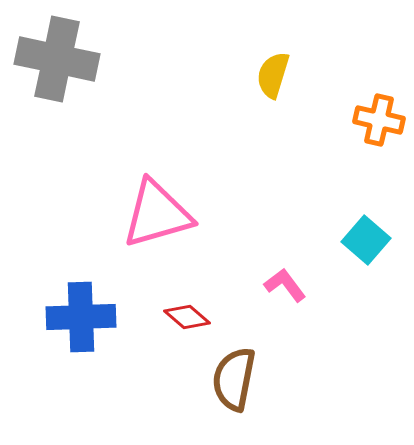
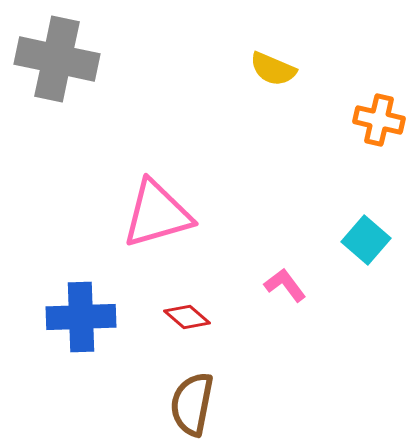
yellow semicircle: moved 6 px up; rotated 84 degrees counterclockwise
brown semicircle: moved 42 px left, 25 px down
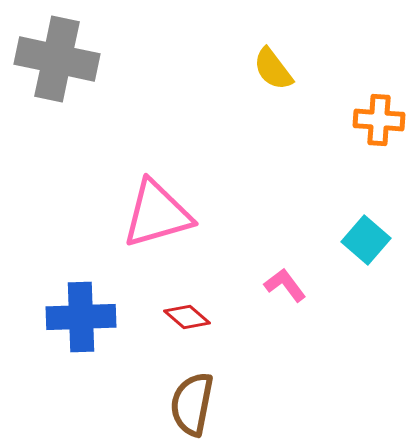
yellow semicircle: rotated 30 degrees clockwise
orange cross: rotated 9 degrees counterclockwise
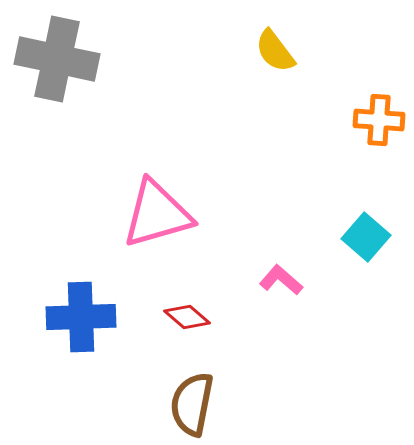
yellow semicircle: moved 2 px right, 18 px up
cyan square: moved 3 px up
pink L-shape: moved 4 px left, 5 px up; rotated 12 degrees counterclockwise
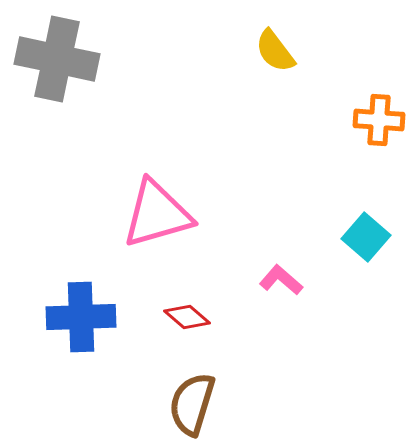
brown semicircle: rotated 6 degrees clockwise
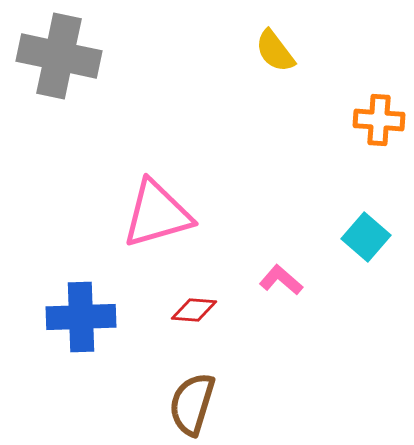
gray cross: moved 2 px right, 3 px up
red diamond: moved 7 px right, 7 px up; rotated 36 degrees counterclockwise
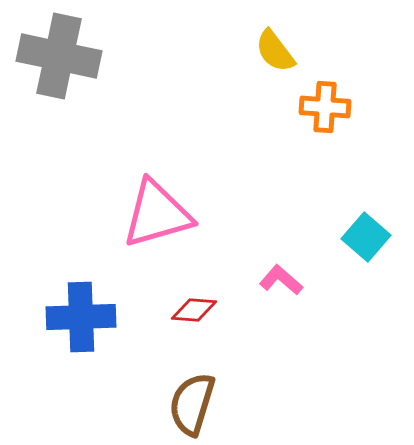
orange cross: moved 54 px left, 13 px up
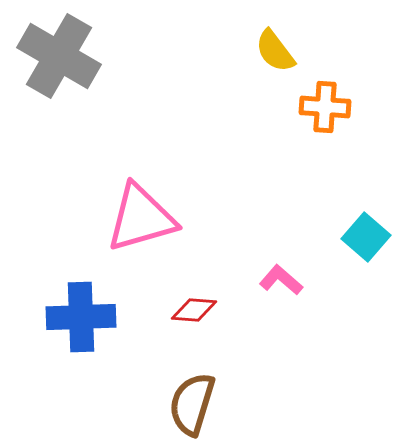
gray cross: rotated 18 degrees clockwise
pink triangle: moved 16 px left, 4 px down
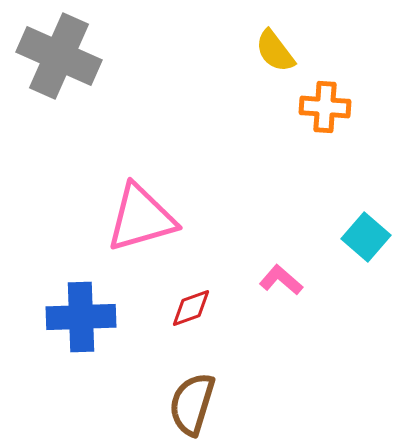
gray cross: rotated 6 degrees counterclockwise
red diamond: moved 3 px left, 2 px up; rotated 24 degrees counterclockwise
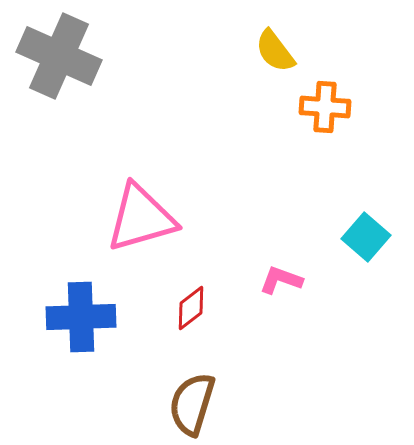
pink L-shape: rotated 21 degrees counterclockwise
red diamond: rotated 18 degrees counterclockwise
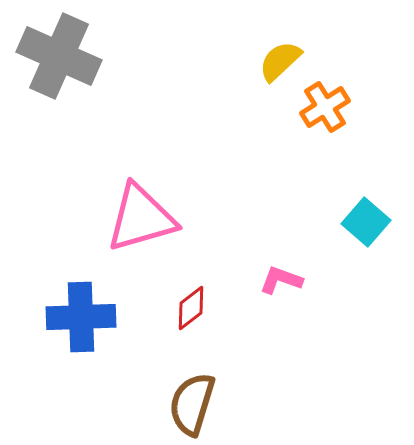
yellow semicircle: moved 5 px right, 10 px down; rotated 84 degrees clockwise
orange cross: rotated 36 degrees counterclockwise
cyan square: moved 15 px up
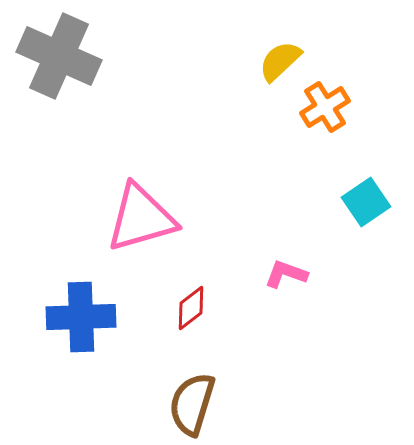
cyan square: moved 20 px up; rotated 15 degrees clockwise
pink L-shape: moved 5 px right, 6 px up
